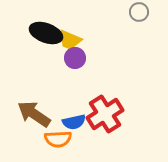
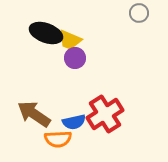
gray circle: moved 1 px down
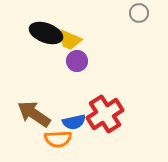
purple circle: moved 2 px right, 3 px down
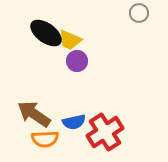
black ellipse: rotated 16 degrees clockwise
red cross: moved 18 px down
orange semicircle: moved 13 px left
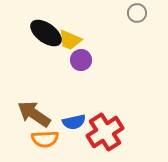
gray circle: moved 2 px left
purple circle: moved 4 px right, 1 px up
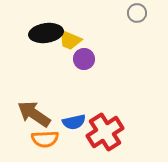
black ellipse: rotated 44 degrees counterclockwise
purple circle: moved 3 px right, 1 px up
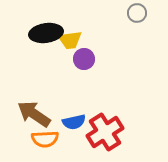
yellow trapezoid: rotated 30 degrees counterclockwise
